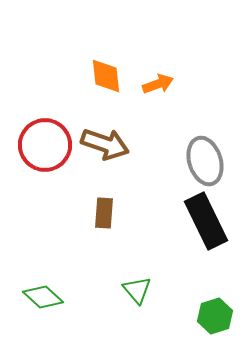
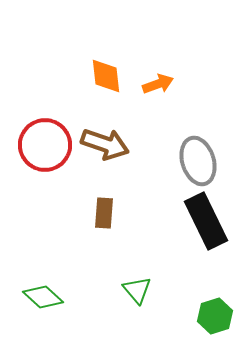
gray ellipse: moved 7 px left
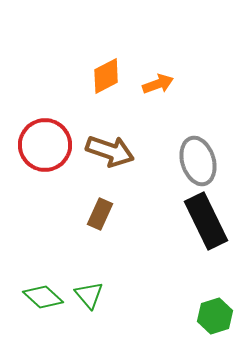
orange diamond: rotated 69 degrees clockwise
brown arrow: moved 5 px right, 7 px down
brown rectangle: moved 4 px left, 1 px down; rotated 20 degrees clockwise
green triangle: moved 48 px left, 5 px down
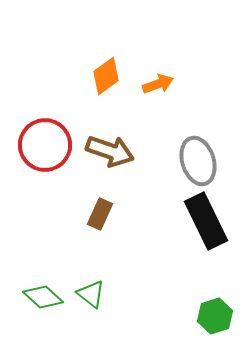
orange diamond: rotated 9 degrees counterclockwise
green triangle: moved 2 px right, 1 px up; rotated 12 degrees counterclockwise
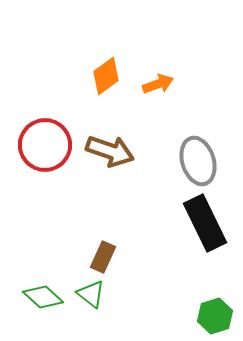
brown rectangle: moved 3 px right, 43 px down
black rectangle: moved 1 px left, 2 px down
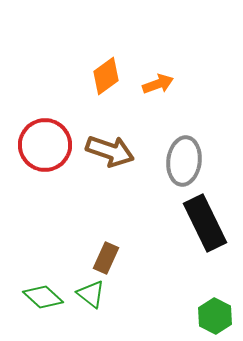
gray ellipse: moved 14 px left; rotated 24 degrees clockwise
brown rectangle: moved 3 px right, 1 px down
green hexagon: rotated 16 degrees counterclockwise
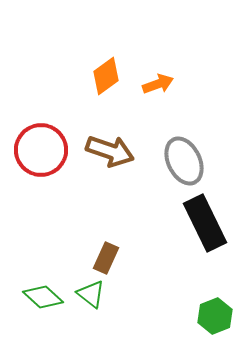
red circle: moved 4 px left, 5 px down
gray ellipse: rotated 33 degrees counterclockwise
green hexagon: rotated 12 degrees clockwise
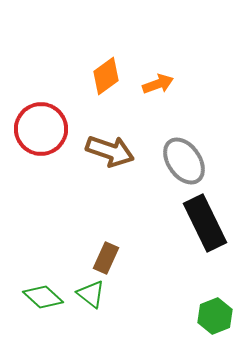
red circle: moved 21 px up
gray ellipse: rotated 9 degrees counterclockwise
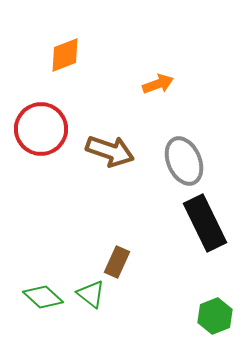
orange diamond: moved 41 px left, 21 px up; rotated 15 degrees clockwise
gray ellipse: rotated 12 degrees clockwise
brown rectangle: moved 11 px right, 4 px down
